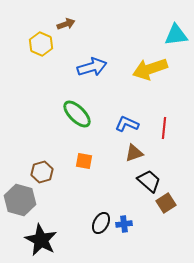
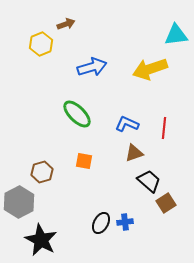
yellow hexagon: rotated 15 degrees clockwise
gray hexagon: moved 1 px left, 2 px down; rotated 16 degrees clockwise
blue cross: moved 1 px right, 2 px up
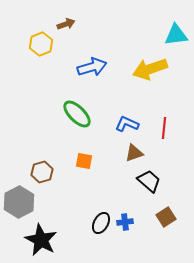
brown square: moved 14 px down
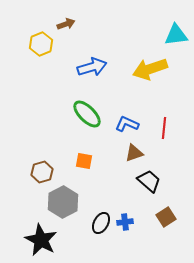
green ellipse: moved 10 px right
gray hexagon: moved 44 px right
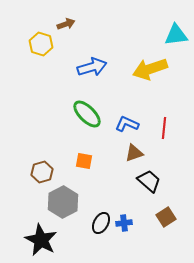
yellow hexagon: rotated 20 degrees counterclockwise
blue cross: moved 1 px left, 1 px down
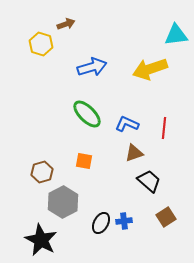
blue cross: moved 2 px up
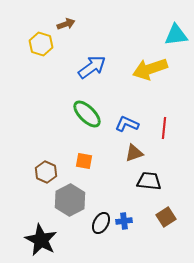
blue arrow: rotated 20 degrees counterclockwise
brown hexagon: moved 4 px right; rotated 20 degrees counterclockwise
black trapezoid: rotated 35 degrees counterclockwise
gray hexagon: moved 7 px right, 2 px up
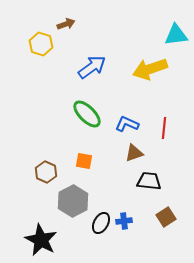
gray hexagon: moved 3 px right, 1 px down
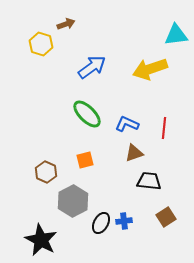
orange square: moved 1 px right, 1 px up; rotated 24 degrees counterclockwise
